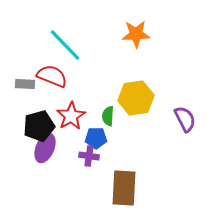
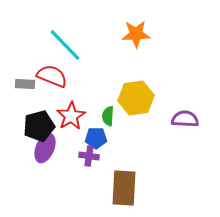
purple semicircle: rotated 60 degrees counterclockwise
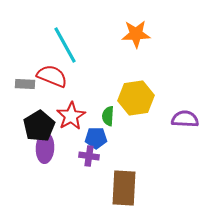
cyan line: rotated 15 degrees clockwise
black pentagon: rotated 16 degrees counterclockwise
purple ellipse: rotated 20 degrees counterclockwise
